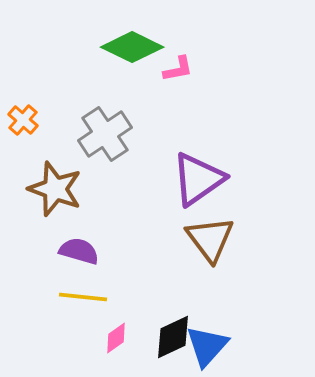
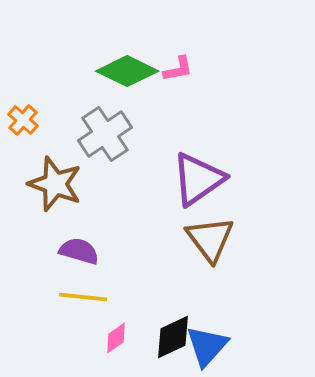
green diamond: moved 5 px left, 24 px down
brown star: moved 5 px up
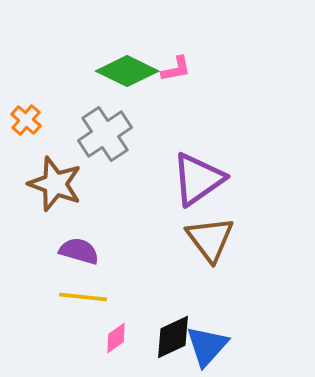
pink L-shape: moved 2 px left
orange cross: moved 3 px right
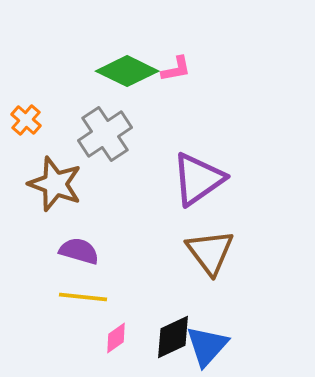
brown triangle: moved 13 px down
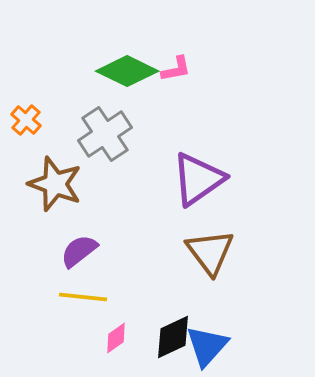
purple semicircle: rotated 54 degrees counterclockwise
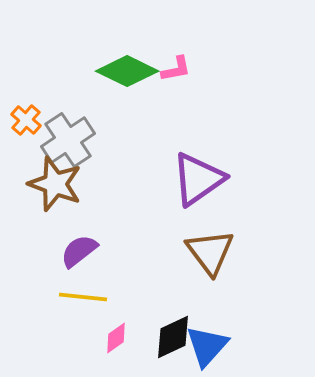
gray cross: moved 37 px left, 6 px down
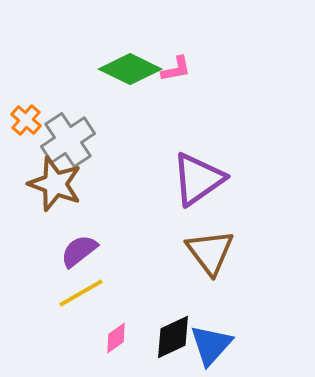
green diamond: moved 3 px right, 2 px up
yellow line: moved 2 px left, 4 px up; rotated 36 degrees counterclockwise
blue triangle: moved 4 px right, 1 px up
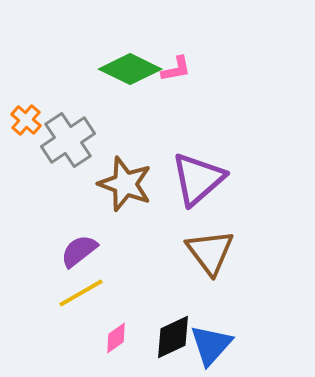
purple triangle: rotated 6 degrees counterclockwise
brown star: moved 70 px right
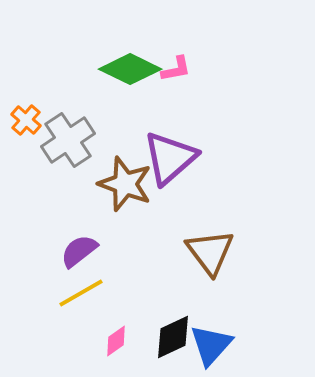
purple triangle: moved 28 px left, 21 px up
pink diamond: moved 3 px down
